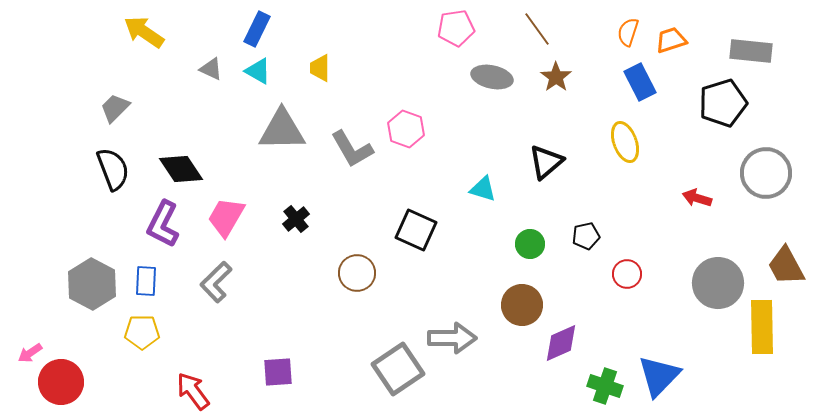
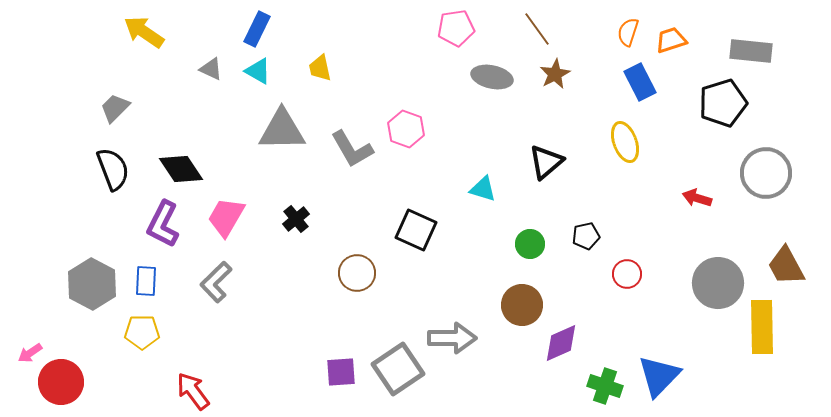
yellow trapezoid at (320, 68): rotated 12 degrees counterclockwise
brown star at (556, 77): moved 1 px left, 3 px up; rotated 8 degrees clockwise
purple square at (278, 372): moved 63 px right
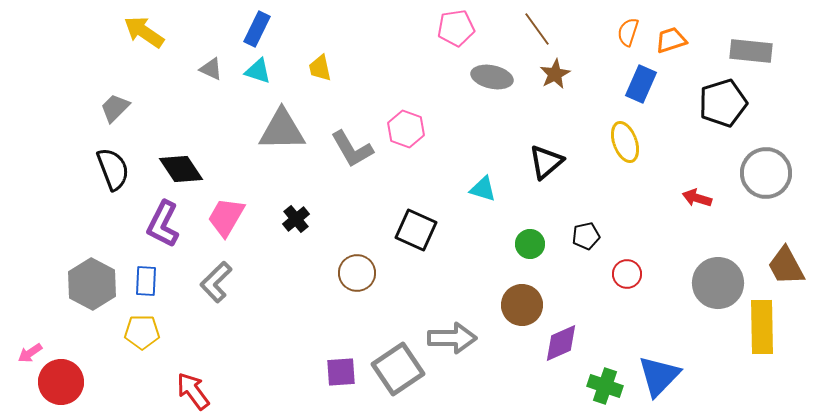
cyan triangle at (258, 71): rotated 12 degrees counterclockwise
blue rectangle at (640, 82): moved 1 px right, 2 px down; rotated 51 degrees clockwise
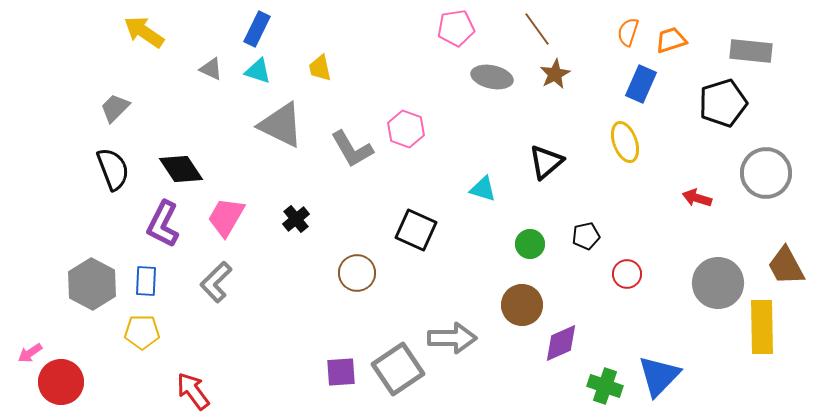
gray triangle at (282, 130): moved 1 px left, 5 px up; rotated 27 degrees clockwise
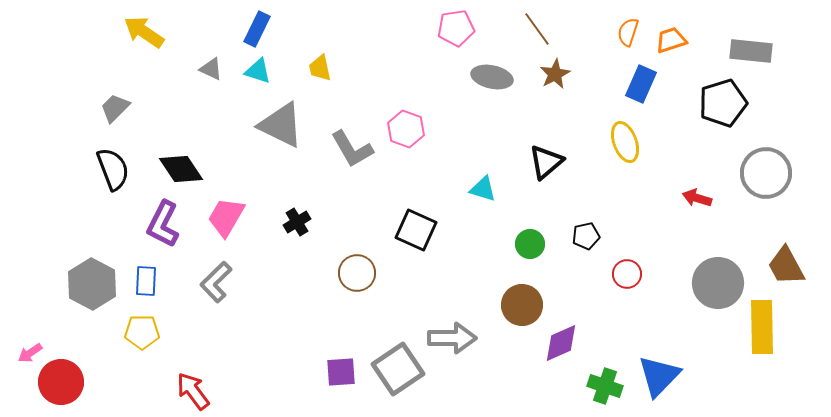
black cross at (296, 219): moved 1 px right, 3 px down; rotated 8 degrees clockwise
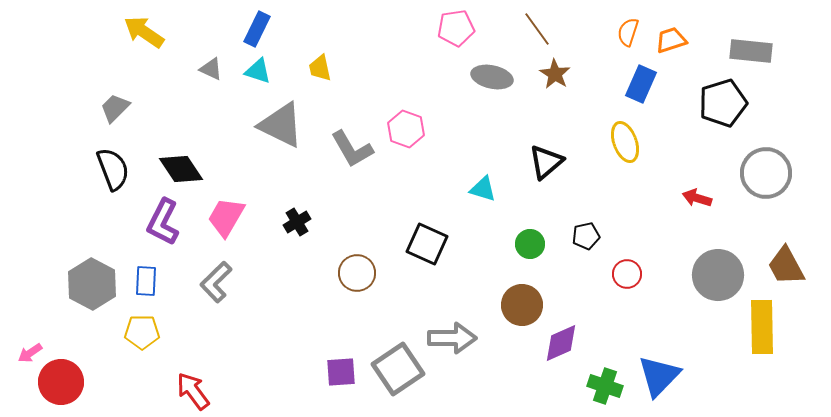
brown star at (555, 74): rotated 12 degrees counterclockwise
purple L-shape at (163, 224): moved 2 px up
black square at (416, 230): moved 11 px right, 14 px down
gray circle at (718, 283): moved 8 px up
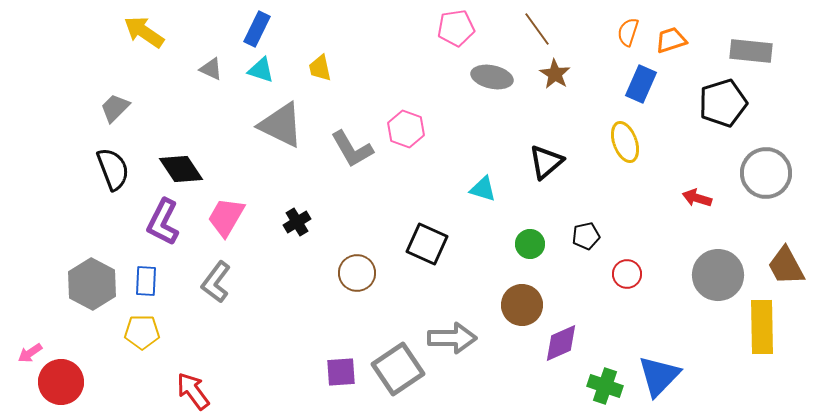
cyan triangle at (258, 71): moved 3 px right, 1 px up
gray L-shape at (216, 282): rotated 9 degrees counterclockwise
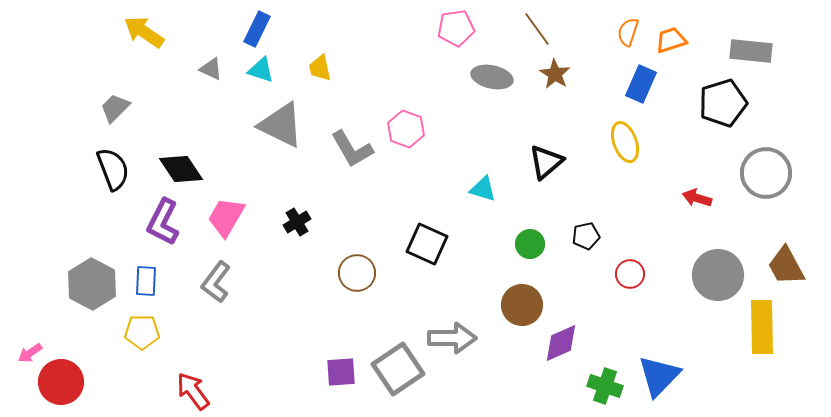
red circle at (627, 274): moved 3 px right
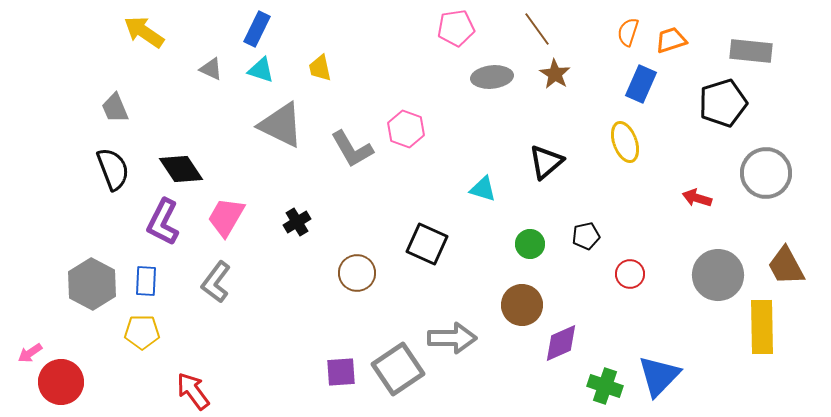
gray ellipse at (492, 77): rotated 18 degrees counterclockwise
gray trapezoid at (115, 108): rotated 68 degrees counterclockwise
